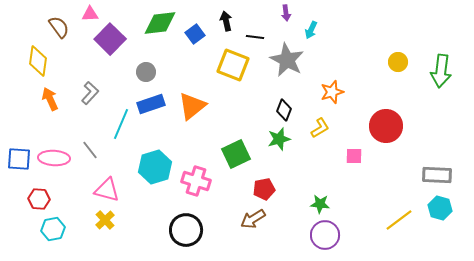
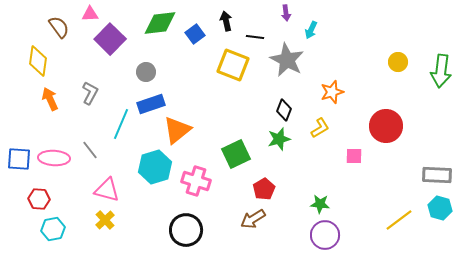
gray L-shape at (90, 93): rotated 15 degrees counterclockwise
orange triangle at (192, 106): moved 15 px left, 24 px down
red pentagon at (264, 189): rotated 20 degrees counterclockwise
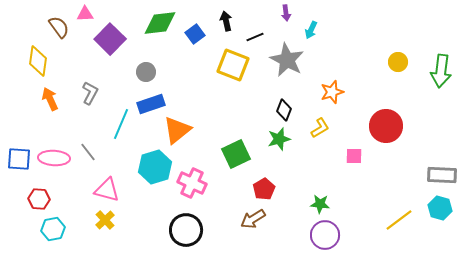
pink triangle at (90, 14): moved 5 px left
black line at (255, 37): rotated 30 degrees counterclockwise
gray line at (90, 150): moved 2 px left, 2 px down
gray rectangle at (437, 175): moved 5 px right
pink cross at (196, 181): moved 4 px left, 2 px down; rotated 8 degrees clockwise
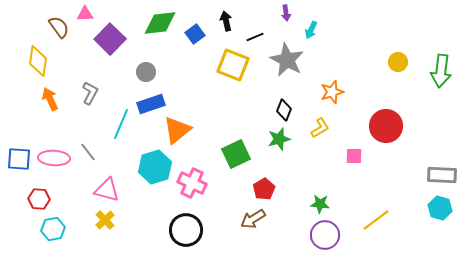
yellow line at (399, 220): moved 23 px left
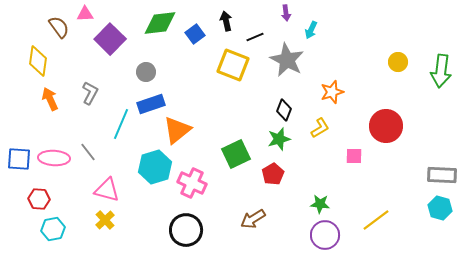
red pentagon at (264, 189): moved 9 px right, 15 px up
